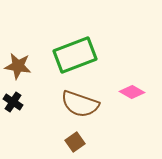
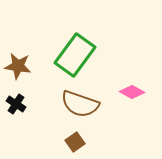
green rectangle: rotated 33 degrees counterclockwise
black cross: moved 3 px right, 2 px down
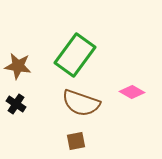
brown semicircle: moved 1 px right, 1 px up
brown square: moved 1 px right, 1 px up; rotated 24 degrees clockwise
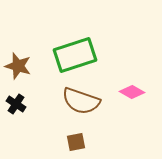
green rectangle: rotated 36 degrees clockwise
brown star: rotated 8 degrees clockwise
brown semicircle: moved 2 px up
brown square: moved 1 px down
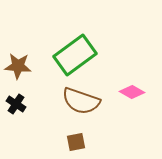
green rectangle: rotated 18 degrees counterclockwise
brown star: rotated 12 degrees counterclockwise
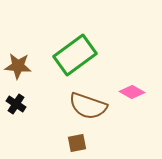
brown semicircle: moved 7 px right, 5 px down
brown square: moved 1 px right, 1 px down
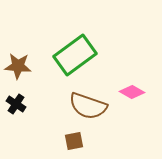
brown square: moved 3 px left, 2 px up
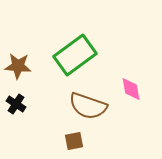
pink diamond: moved 1 px left, 3 px up; rotated 50 degrees clockwise
